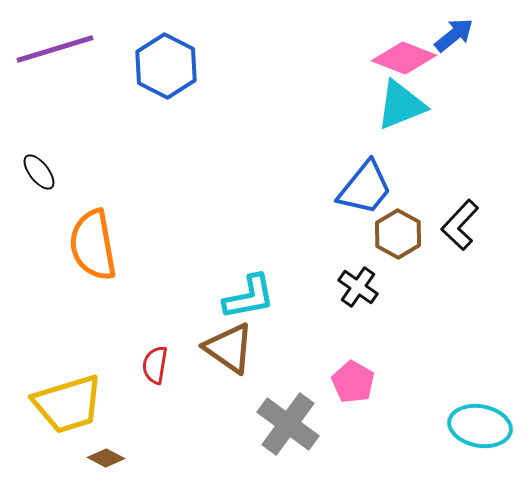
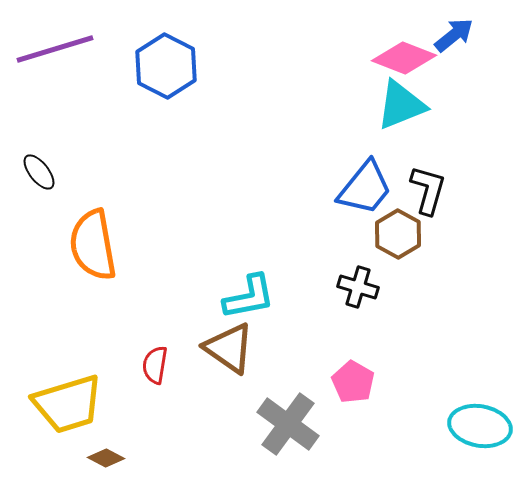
black L-shape: moved 32 px left, 35 px up; rotated 153 degrees clockwise
black cross: rotated 18 degrees counterclockwise
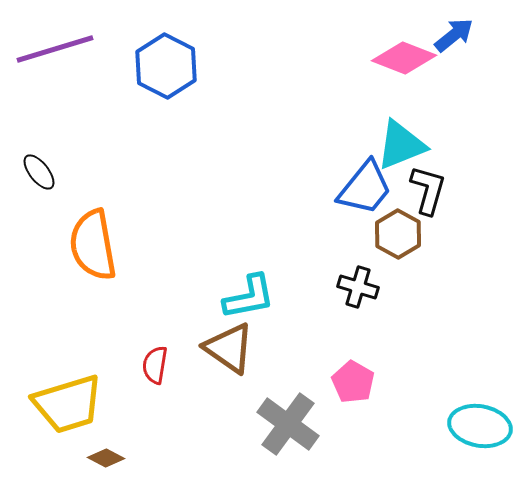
cyan triangle: moved 40 px down
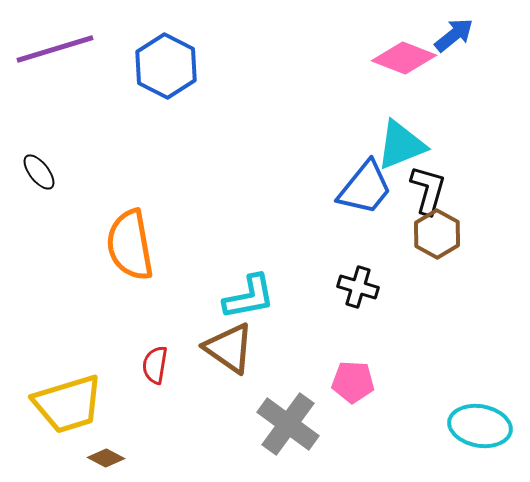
brown hexagon: moved 39 px right
orange semicircle: moved 37 px right
pink pentagon: rotated 27 degrees counterclockwise
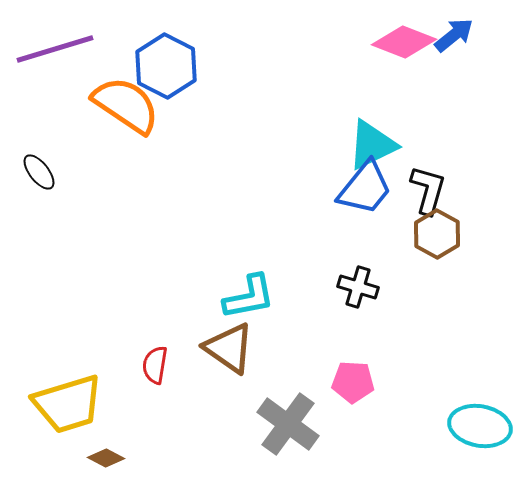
pink diamond: moved 16 px up
cyan triangle: moved 29 px left; rotated 4 degrees counterclockwise
orange semicircle: moved 4 px left, 140 px up; rotated 134 degrees clockwise
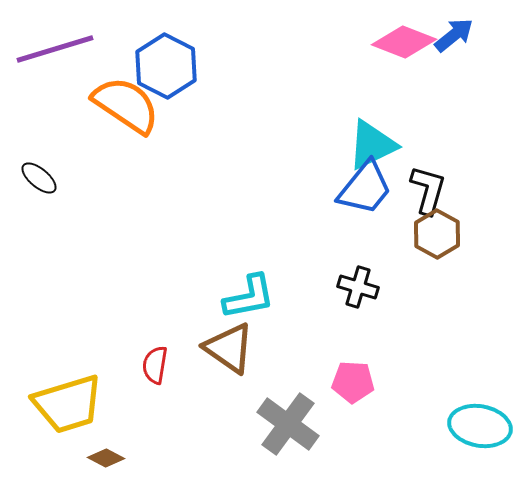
black ellipse: moved 6 px down; rotated 12 degrees counterclockwise
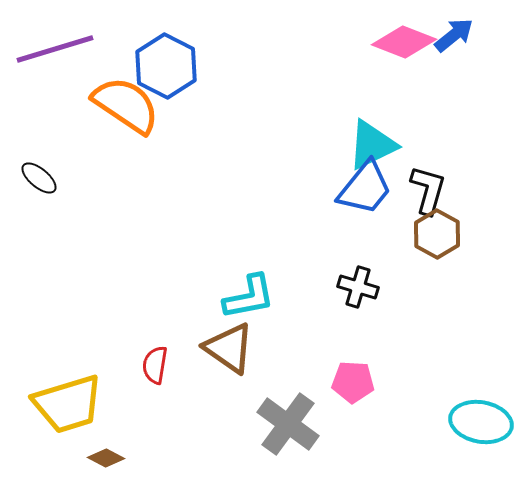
cyan ellipse: moved 1 px right, 4 px up
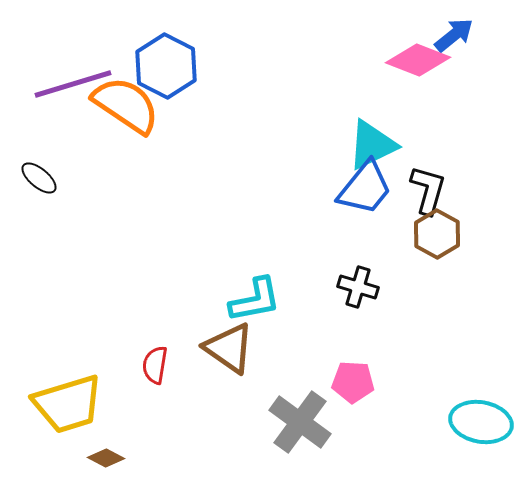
pink diamond: moved 14 px right, 18 px down
purple line: moved 18 px right, 35 px down
cyan L-shape: moved 6 px right, 3 px down
gray cross: moved 12 px right, 2 px up
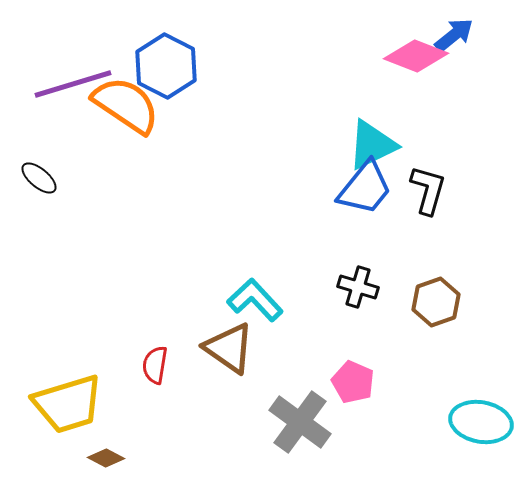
pink diamond: moved 2 px left, 4 px up
brown hexagon: moved 1 px left, 68 px down; rotated 12 degrees clockwise
cyan L-shape: rotated 122 degrees counterclockwise
pink pentagon: rotated 21 degrees clockwise
